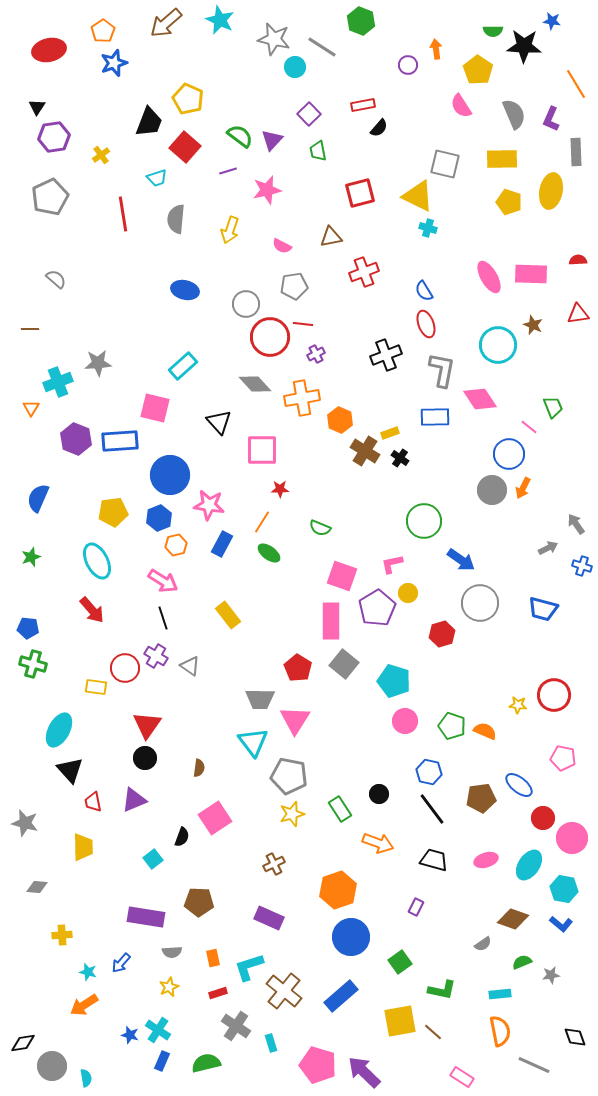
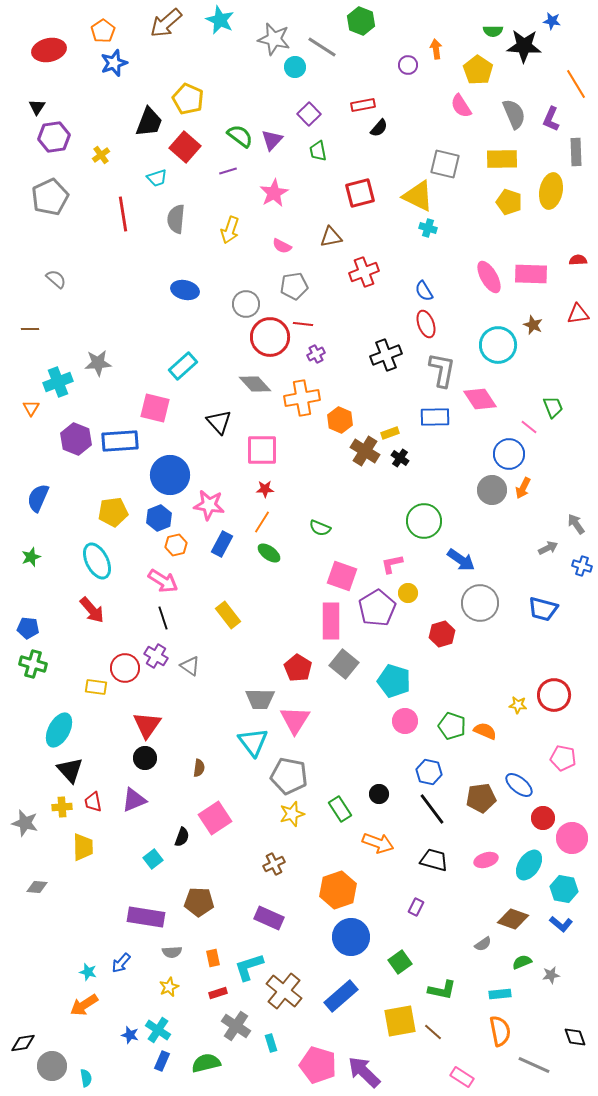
pink star at (267, 190): moved 7 px right, 3 px down; rotated 16 degrees counterclockwise
red star at (280, 489): moved 15 px left
yellow cross at (62, 935): moved 128 px up
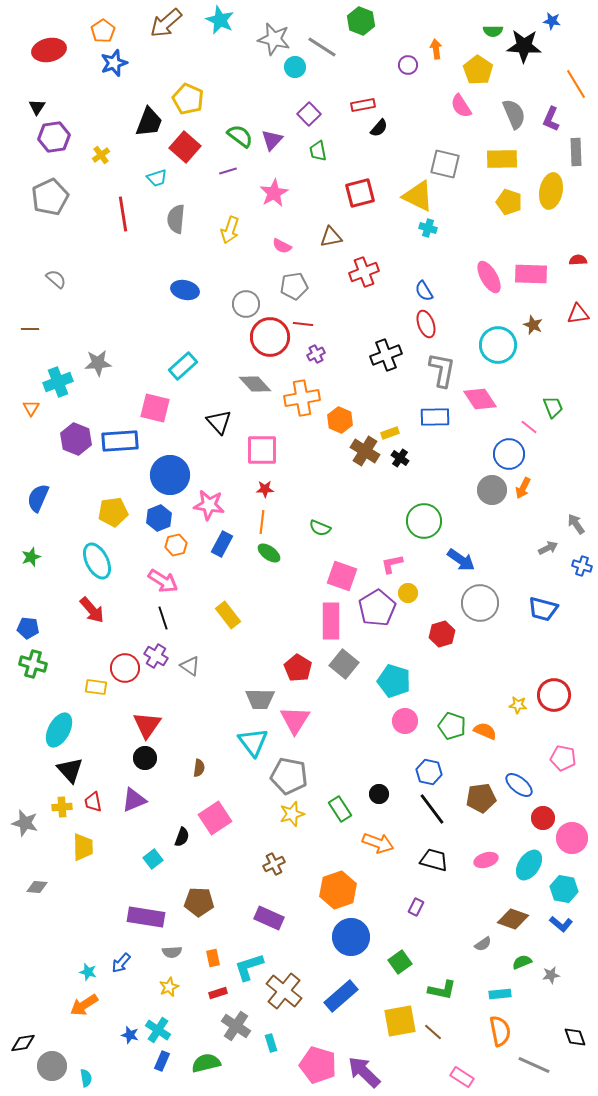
orange line at (262, 522): rotated 25 degrees counterclockwise
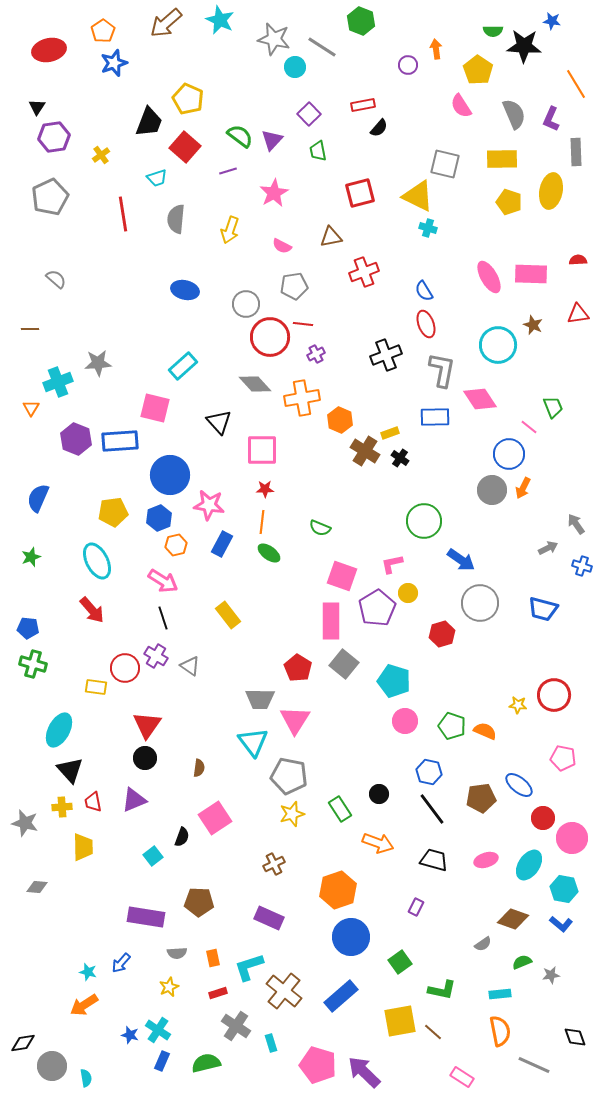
cyan square at (153, 859): moved 3 px up
gray semicircle at (172, 952): moved 5 px right, 1 px down
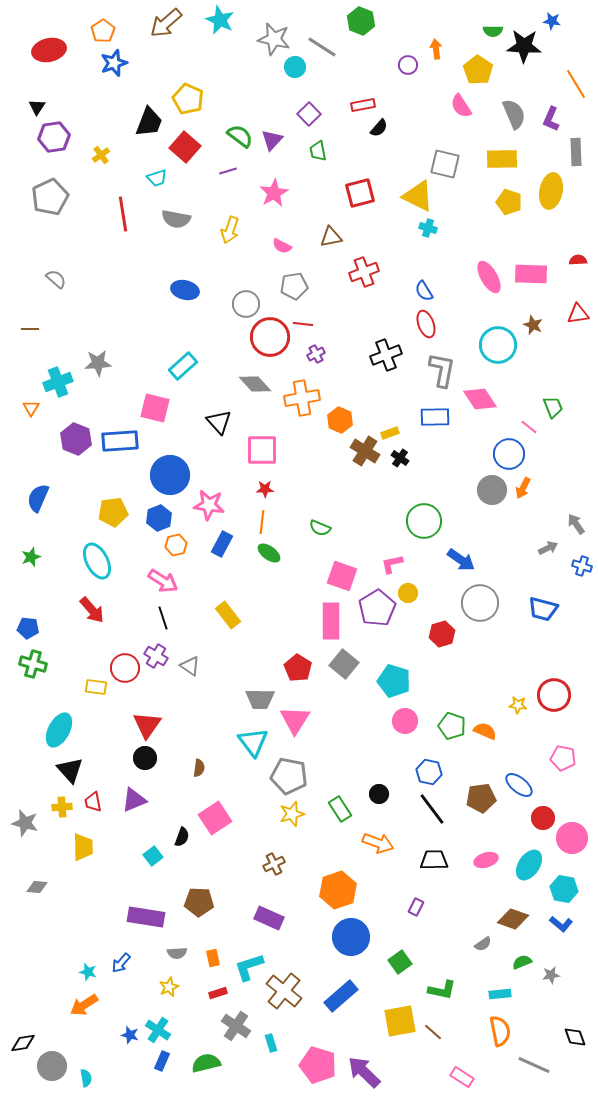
gray semicircle at (176, 219): rotated 84 degrees counterclockwise
black trapezoid at (434, 860): rotated 16 degrees counterclockwise
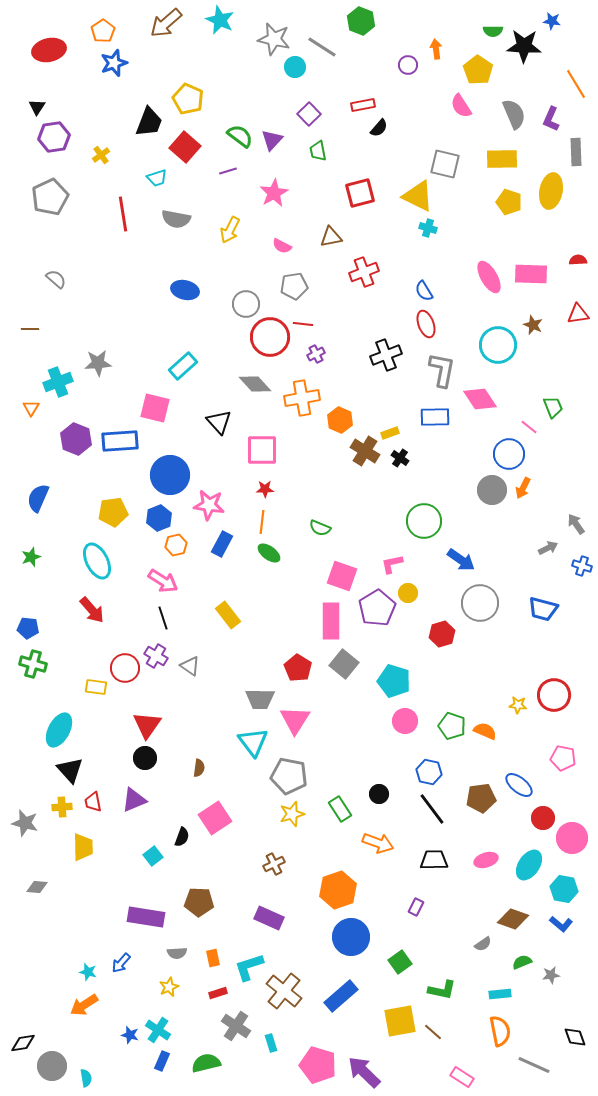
yellow arrow at (230, 230): rotated 8 degrees clockwise
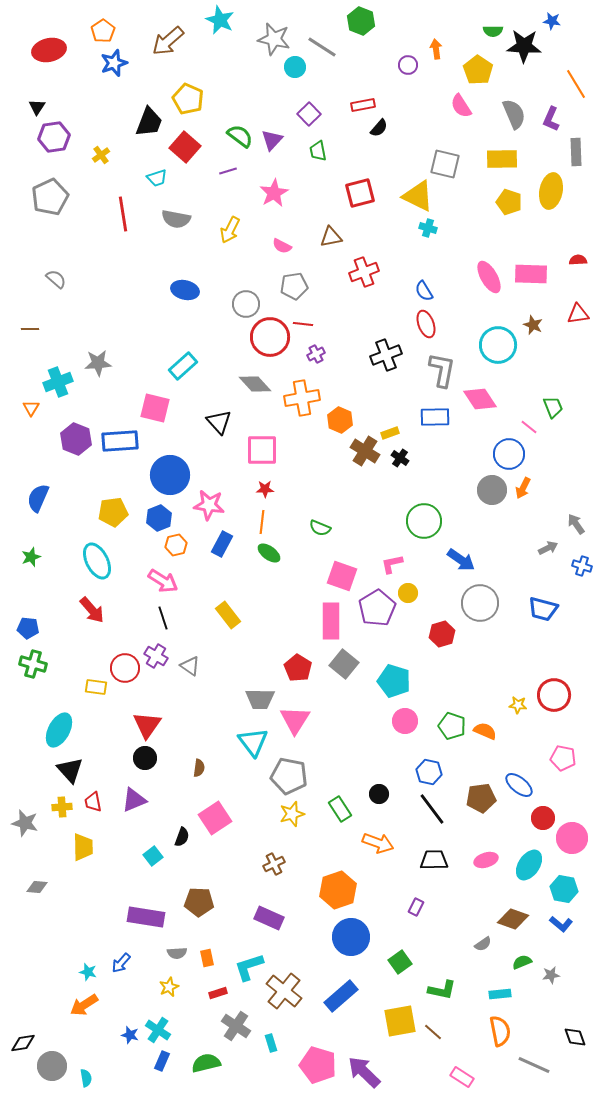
brown arrow at (166, 23): moved 2 px right, 18 px down
orange rectangle at (213, 958): moved 6 px left
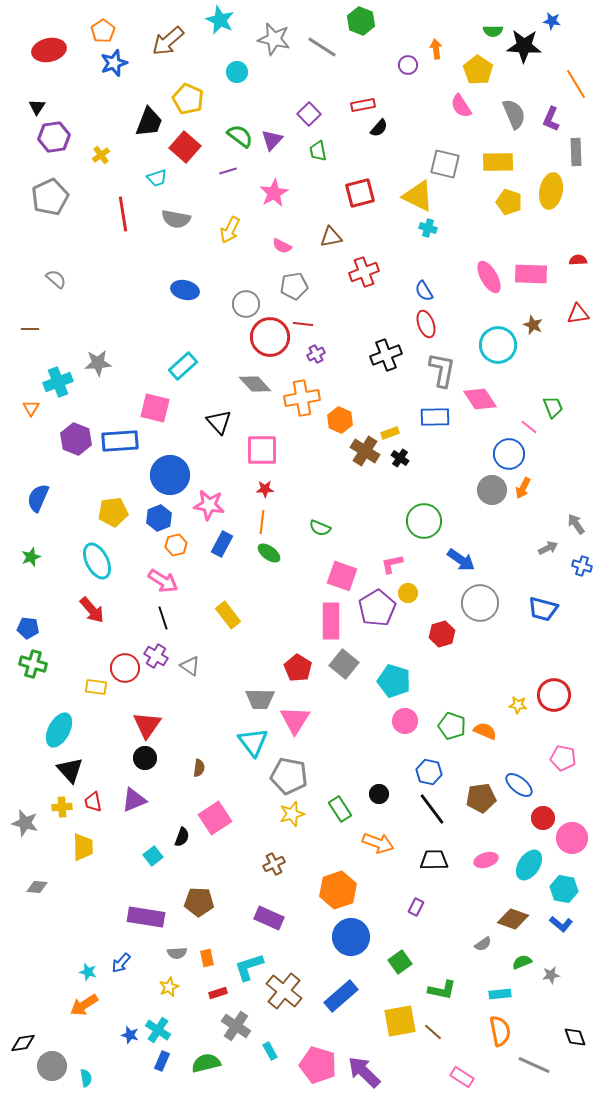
cyan circle at (295, 67): moved 58 px left, 5 px down
yellow rectangle at (502, 159): moved 4 px left, 3 px down
cyan rectangle at (271, 1043): moved 1 px left, 8 px down; rotated 12 degrees counterclockwise
